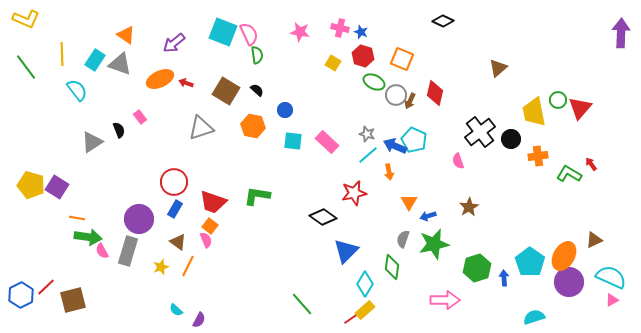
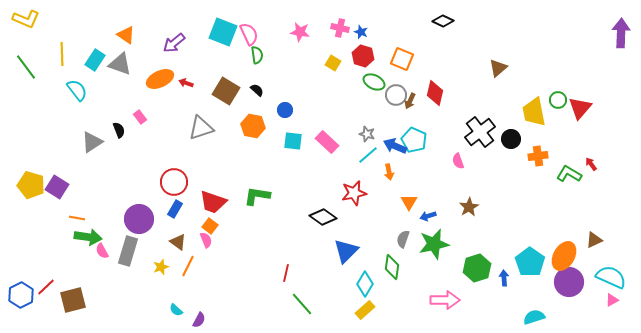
red line at (352, 318): moved 66 px left, 45 px up; rotated 42 degrees counterclockwise
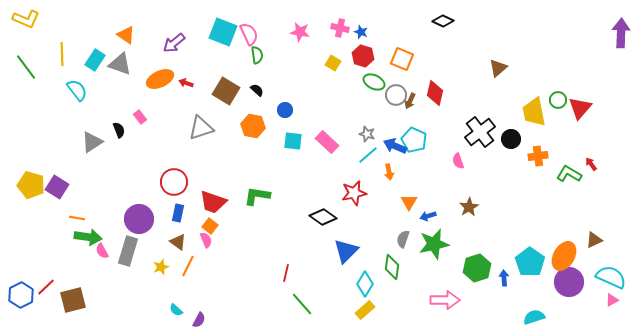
blue rectangle at (175, 209): moved 3 px right, 4 px down; rotated 18 degrees counterclockwise
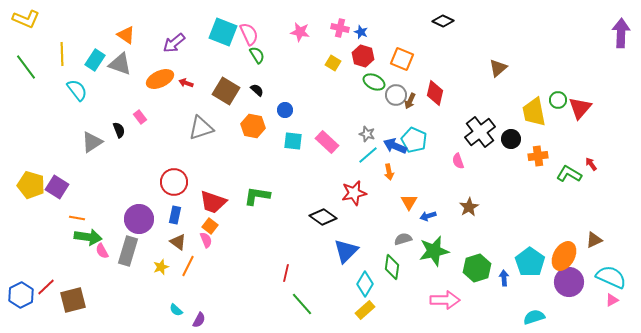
green semicircle at (257, 55): rotated 24 degrees counterclockwise
blue rectangle at (178, 213): moved 3 px left, 2 px down
gray semicircle at (403, 239): rotated 54 degrees clockwise
green star at (434, 244): moved 7 px down
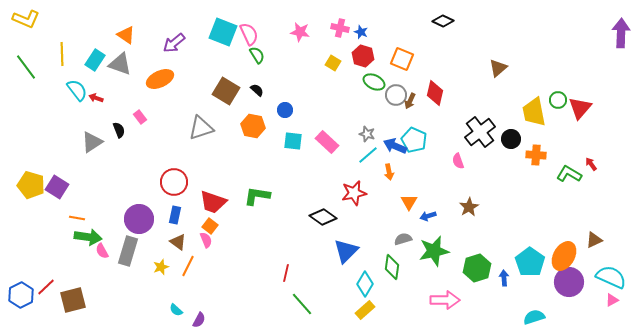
red arrow at (186, 83): moved 90 px left, 15 px down
orange cross at (538, 156): moved 2 px left, 1 px up; rotated 12 degrees clockwise
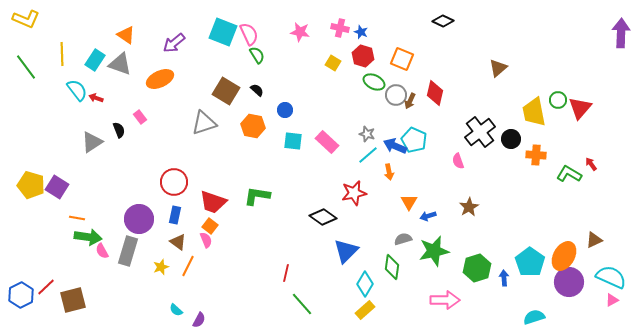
gray triangle at (201, 128): moved 3 px right, 5 px up
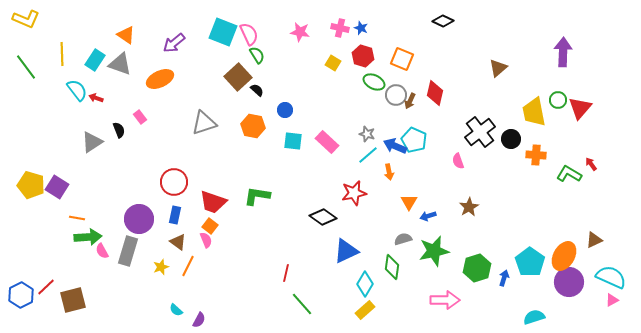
blue star at (361, 32): moved 4 px up
purple arrow at (621, 33): moved 58 px left, 19 px down
brown square at (226, 91): moved 12 px right, 14 px up; rotated 16 degrees clockwise
green arrow at (88, 237): rotated 12 degrees counterclockwise
blue triangle at (346, 251): rotated 20 degrees clockwise
blue arrow at (504, 278): rotated 21 degrees clockwise
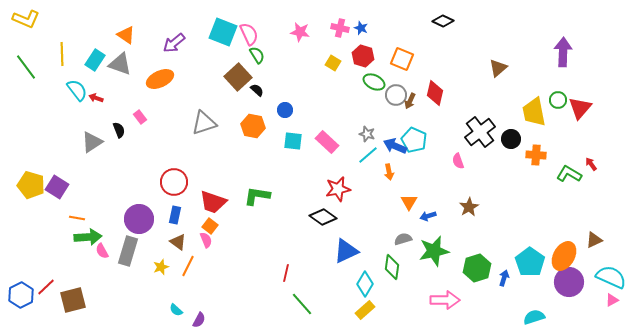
red star at (354, 193): moved 16 px left, 4 px up
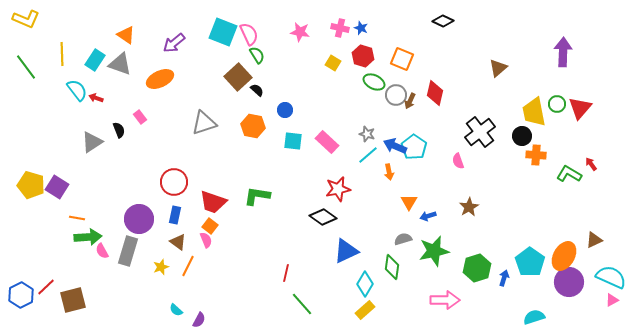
green circle at (558, 100): moved 1 px left, 4 px down
black circle at (511, 139): moved 11 px right, 3 px up
cyan pentagon at (414, 140): moved 7 px down; rotated 10 degrees clockwise
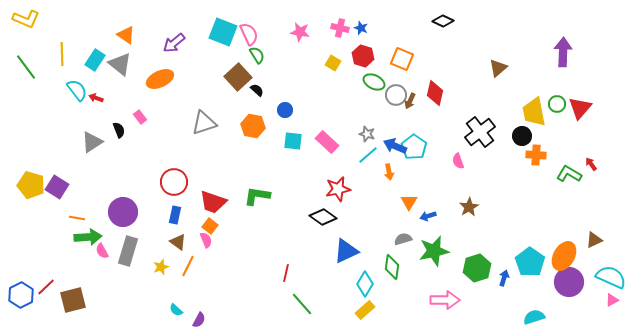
gray triangle at (120, 64): rotated 20 degrees clockwise
purple circle at (139, 219): moved 16 px left, 7 px up
